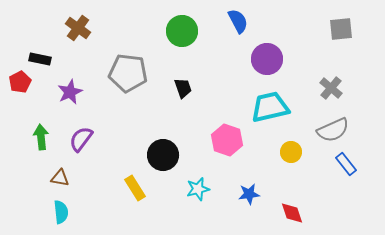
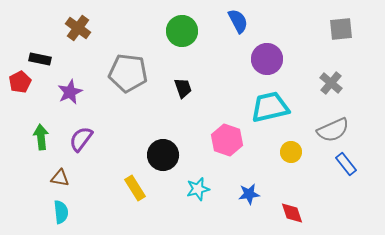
gray cross: moved 5 px up
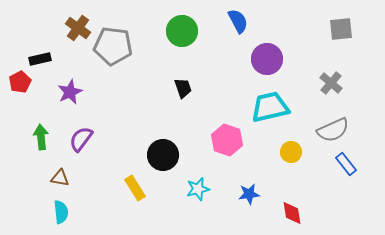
black rectangle: rotated 25 degrees counterclockwise
gray pentagon: moved 15 px left, 27 px up
red diamond: rotated 10 degrees clockwise
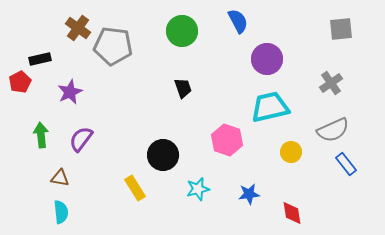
gray cross: rotated 15 degrees clockwise
green arrow: moved 2 px up
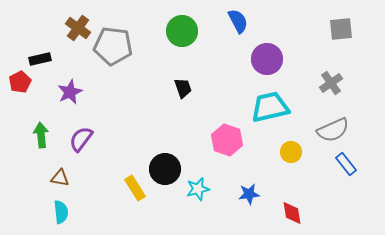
black circle: moved 2 px right, 14 px down
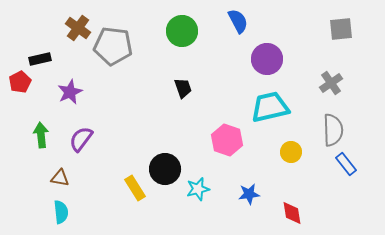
gray semicircle: rotated 68 degrees counterclockwise
